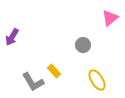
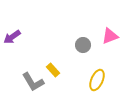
pink triangle: moved 18 px down; rotated 18 degrees clockwise
purple arrow: rotated 24 degrees clockwise
yellow rectangle: moved 1 px left, 1 px up
yellow ellipse: rotated 55 degrees clockwise
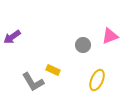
yellow rectangle: rotated 24 degrees counterclockwise
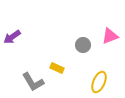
yellow rectangle: moved 4 px right, 2 px up
yellow ellipse: moved 2 px right, 2 px down
